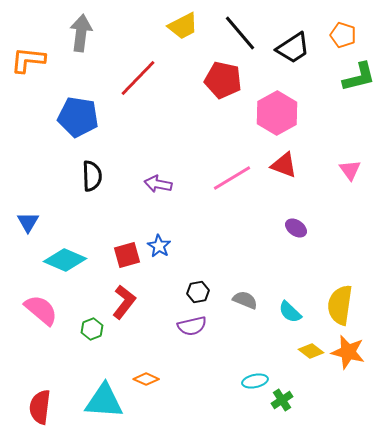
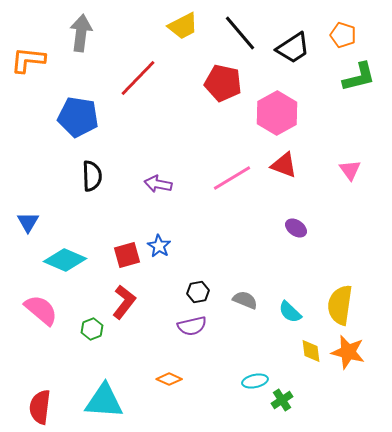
red pentagon: moved 3 px down
yellow diamond: rotated 45 degrees clockwise
orange diamond: moved 23 px right
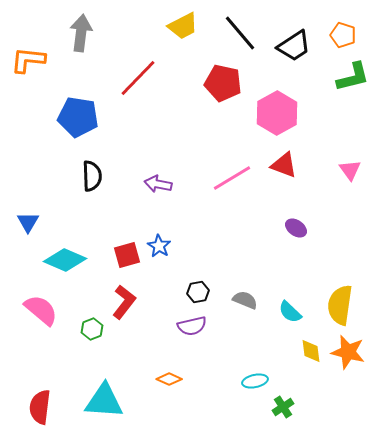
black trapezoid: moved 1 px right, 2 px up
green L-shape: moved 6 px left
green cross: moved 1 px right, 7 px down
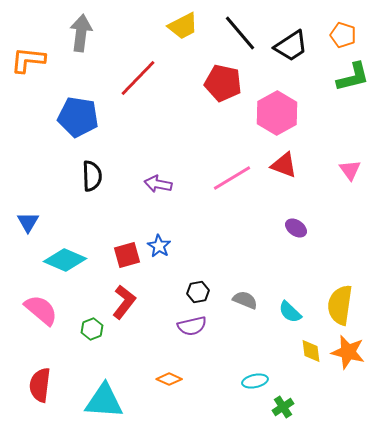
black trapezoid: moved 3 px left
red semicircle: moved 22 px up
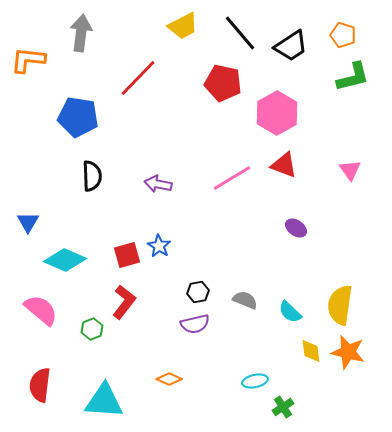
purple semicircle: moved 3 px right, 2 px up
